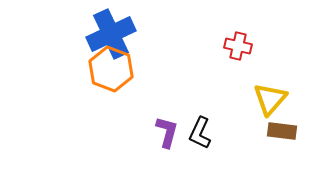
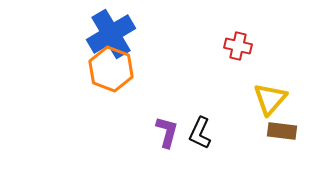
blue cross: rotated 6 degrees counterclockwise
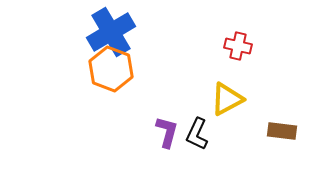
blue cross: moved 2 px up
yellow triangle: moved 43 px left; rotated 21 degrees clockwise
black L-shape: moved 3 px left, 1 px down
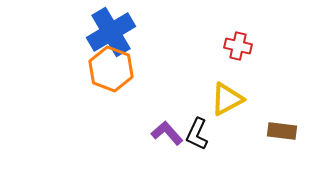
purple L-shape: moved 1 px down; rotated 56 degrees counterclockwise
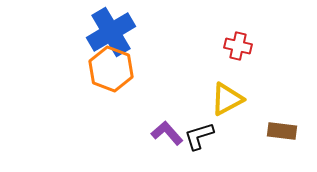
black L-shape: moved 2 px right, 2 px down; rotated 48 degrees clockwise
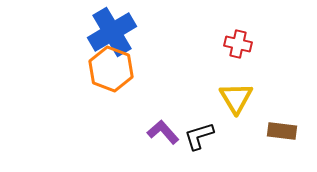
blue cross: moved 1 px right
red cross: moved 2 px up
yellow triangle: moved 9 px right, 1 px up; rotated 33 degrees counterclockwise
purple L-shape: moved 4 px left, 1 px up
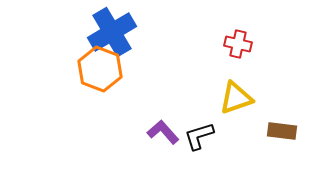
orange hexagon: moved 11 px left
yellow triangle: rotated 42 degrees clockwise
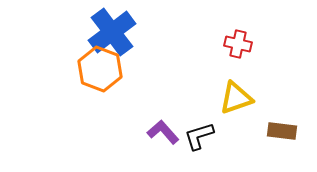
blue cross: rotated 6 degrees counterclockwise
